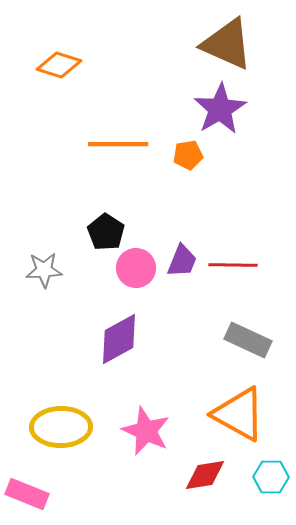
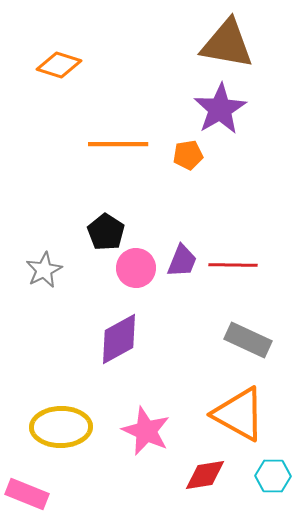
brown triangle: rotated 14 degrees counterclockwise
gray star: rotated 24 degrees counterclockwise
cyan hexagon: moved 2 px right, 1 px up
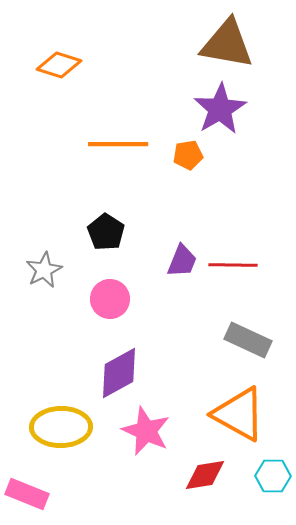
pink circle: moved 26 px left, 31 px down
purple diamond: moved 34 px down
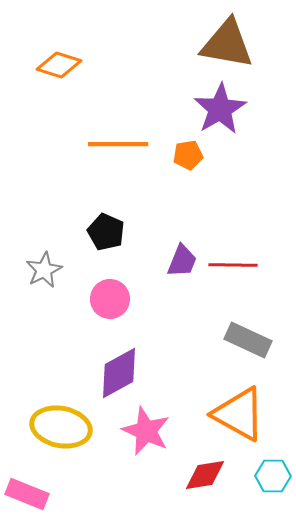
black pentagon: rotated 9 degrees counterclockwise
yellow ellipse: rotated 12 degrees clockwise
